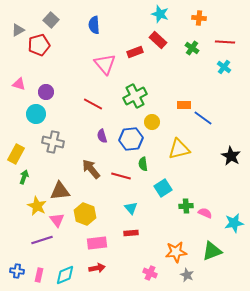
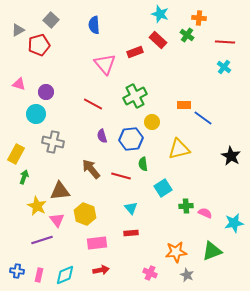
green cross at (192, 48): moved 5 px left, 13 px up
red arrow at (97, 268): moved 4 px right, 2 px down
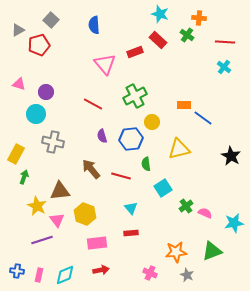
green semicircle at (143, 164): moved 3 px right
green cross at (186, 206): rotated 32 degrees counterclockwise
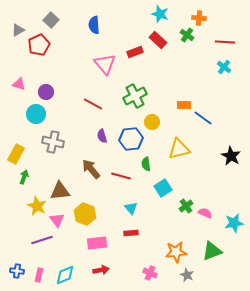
red pentagon at (39, 45): rotated 10 degrees counterclockwise
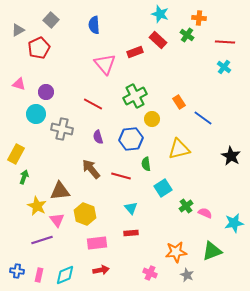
red pentagon at (39, 45): moved 3 px down
orange rectangle at (184, 105): moved 5 px left, 3 px up; rotated 56 degrees clockwise
yellow circle at (152, 122): moved 3 px up
purple semicircle at (102, 136): moved 4 px left, 1 px down
gray cross at (53, 142): moved 9 px right, 13 px up
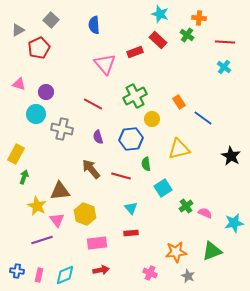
gray star at (187, 275): moved 1 px right, 1 px down
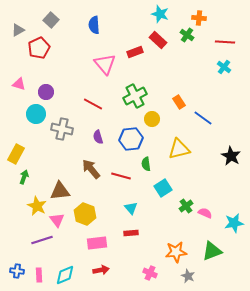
pink rectangle at (39, 275): rotated 16 degrees counterclockwise
